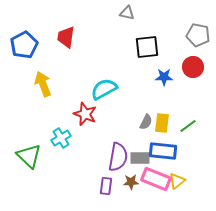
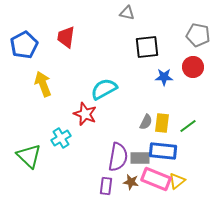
brown star: rotated 14 degrees clockwise
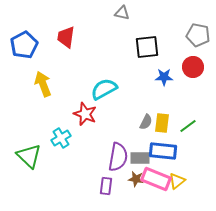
gray triangle: moved 5 px left
brown star: moved 5 px right, 3 px up
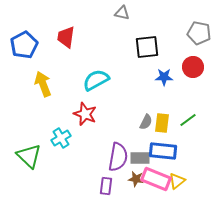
gray pentagon: moved 1 px right, 2 px up
cyan semicircle: moved 8 px left, 9 px up
green line: moved 6 px up
